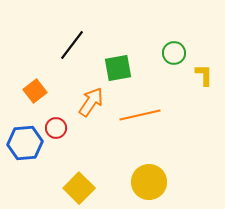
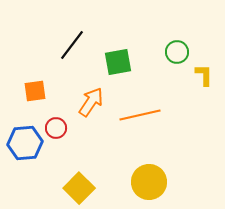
green circle: moved 3 px right, 1 px up
green square: moved 6 px up
orange square: rotated 30 degrees clockwise
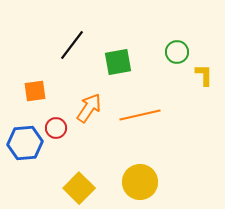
orange arrow: moved 2 px left, 6 px down
yellow circle: moved 9 px left
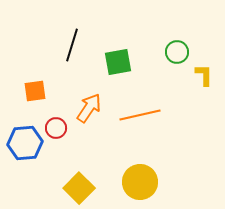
black line: rotated 20 degrees counterclockwise
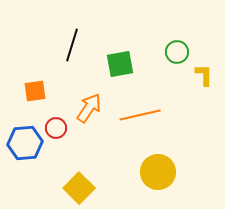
green square: moved 2 px right, 2 px down
yellow circle: moved 18 px right, 10 px up
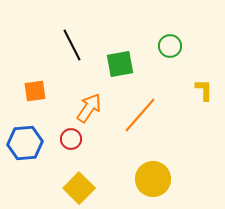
black line: rotated 44 degrees counterclockwise
green circle: moved 7 px left, 6 px up
yellow L-shape: moved 15 px down
orange line: rotated 36 degrees counterclockwise
red circle: moved 15 px right, 11 px down
yellow circle: moved 5 px left, 7 px down
